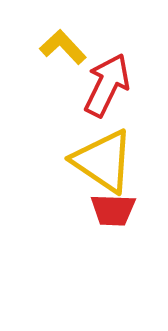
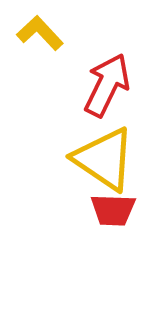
yellow L-shape: moved 23 px left, 14 px up
yellow triangle: moved 1 px right, 2 px up
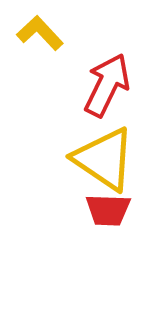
red trapezoid: moved 5 px left
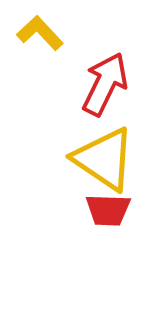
red arrow: moved 2 px left, 1 px up
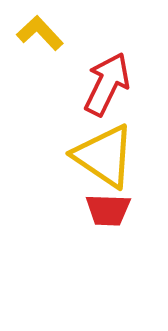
red arrow: moved 2 px right
yellow triangle: moved 3 px up
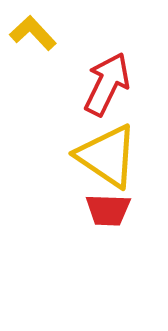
yellow L-shape: moved 7 px left
yellow triangle: moved 3 px right
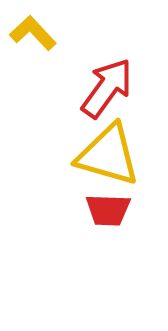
red arrow: moved 4 px down; rotated 10 degrees clockwise
yellow triangle: moved 1 px right, 1 px up; rotated 18 degrees counterclockwise
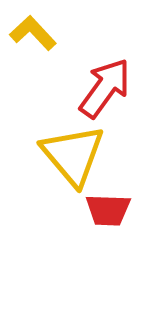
red arrow: moved 2 px left
yellow triangle: moved 35 px left; rotated 34 degrees clockwise
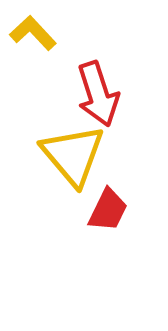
red arrow: moved 7 px left, 6 px down; rotated 126 degrees clockwise
red trapezoid: rotated 66 degrees counterclockwise
